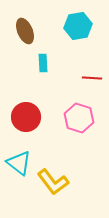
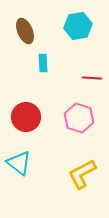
yellow L-shape: moved 29 px right, 8 px up; rotated 100 degrees clockwise
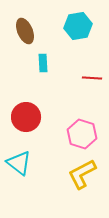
pink hexagon: moved 3 px right, 16 px down
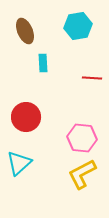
pink hexagon: moved 4 px down; rotated 12 degrees counterclockwise
cyan triangle: rotated 40 degrees clockwise
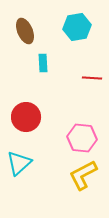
cyan hexagon: moved 1 px left, 1 px down
yellow L-shape: moved 1 px right, 1 px down
